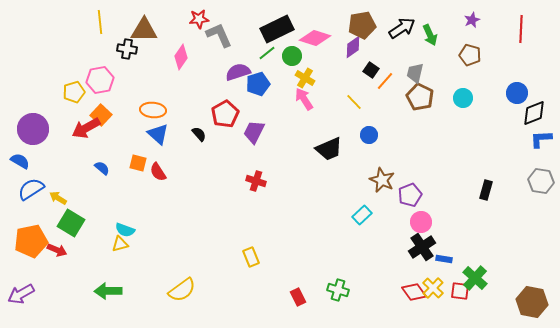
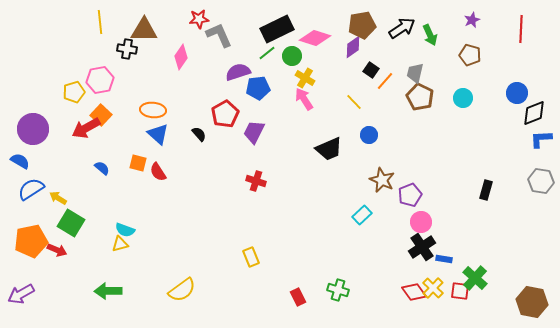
blue pentagon at (258, 84): moved 4 px down; rotated 10 degrees clockwise
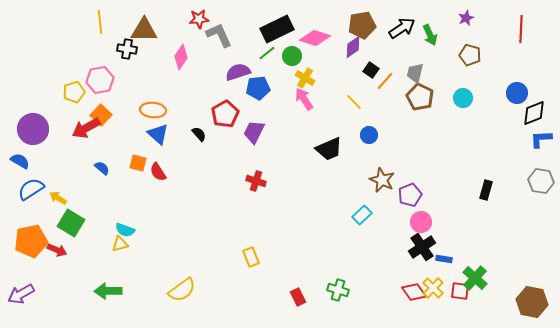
purple star at (472, 20): moved 6 px left, 2 px up
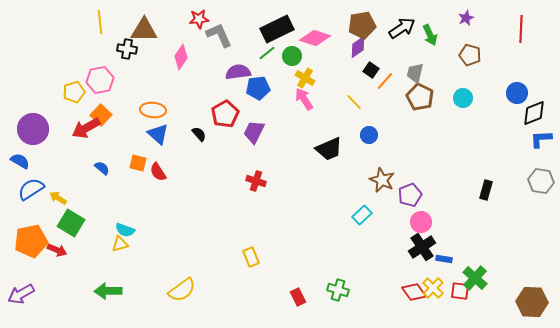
purple diamond at (353, 47): moved 5 px right
purple semicircle at (238, 72): rotated 10 degrees clockwise
brown hexagon at (532, 302): rotated 8 degrees counterclockwise
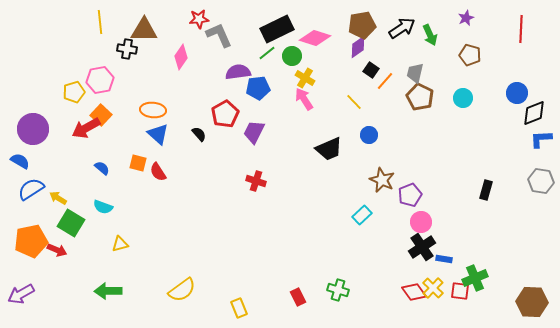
cyan semicircle at (125, 230): moved 22 px left, 23 px up
yellow rectangle at (251, 257): moved 12 px left, 51 px down
green cross at (475, 278): rotated 25 degrees clockwise
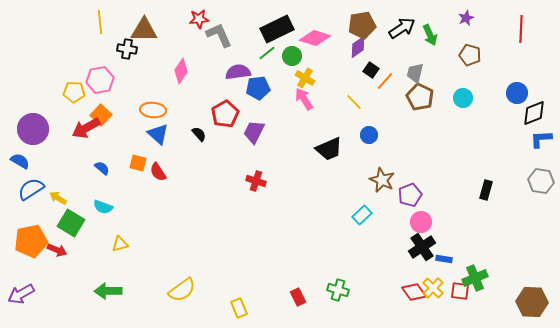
pink diamond at (181, 57): moved 14 px down
yellow pentagon at (74, 92): rotated 20 degrees clockwise
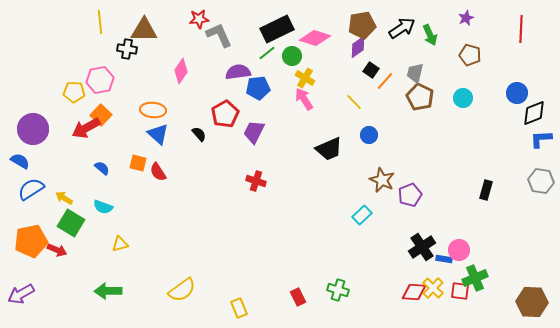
yellow arrow at (58, 198): moved 6 px right
pink circle at (421, 222): moved 38 px right, 28 px down
red diamond at (414, 292): rotated 50 degrees counterclockwise
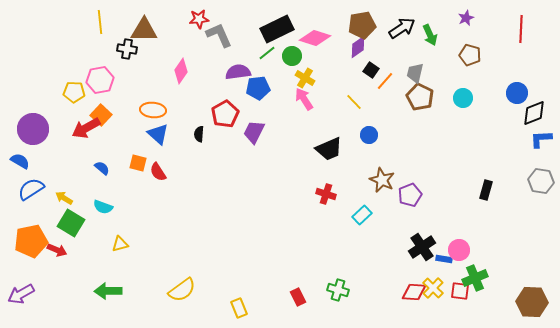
black semicircle at (199, 134): rotated 133 degrees counterclockwise
red cross at (256, 181): moved 70 px right, 13 px down
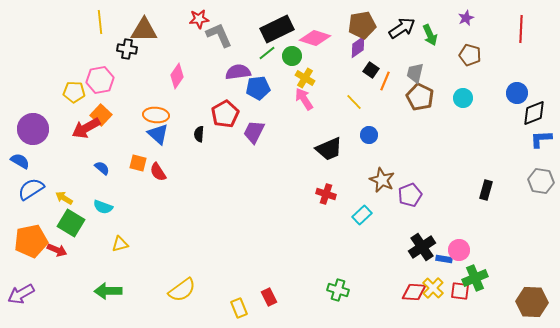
pink diamond at (181, 71): moved 4 px left, 5 px down
orange line at (385, 81): rotated 18 degrees counterclockwise
orange ellipse at (153, 110): moved 3 px right, 5 px down
red rectangle at (298, 297): moved 29 px left
